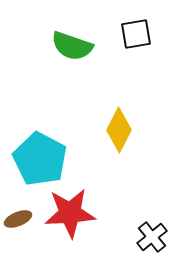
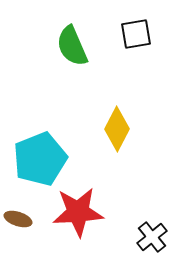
green semicircle: rotated 48 degrees clockwise
yellow diamond: moved 2 px left, 1 px up
cyan pentagon: rotated 22 degrees clockwise
red star: moved 8 px right, 1 px up
brown ellipse: rotated 40 degrees clockwise
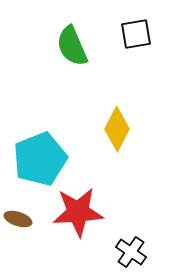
black cross: moved 21 px left, 15 px down; rotated 16 degrees counterclockwise
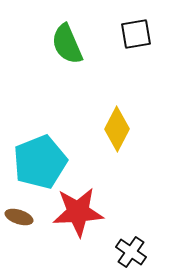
green semicircle: moved 5 px left, 2 px up
cyan pentagon: moved 3 px down
brown ellipse: moved 1 px right, 2 px up
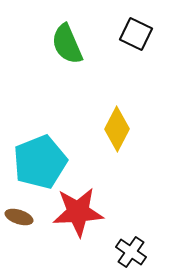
black square: rotated 36 degrees clockwise
